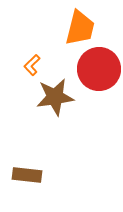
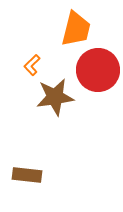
orange trapezoid: moved 4 px left, 1 px down
red circle: moved 1 px left, 1 px down
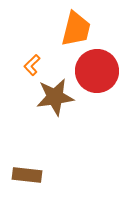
red circle: moved 1 px left, 1 px down
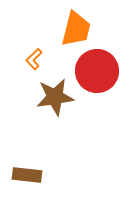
orange L-shape: moved 2 px right, 6 px up
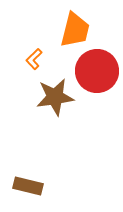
orange trapezoid: moved 1 px left, 1 px down
brown rectangle: moved 1 px right, 11 px down; rotated 8 degrees clockwise
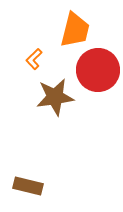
red circle: moved 1 px right, 1 px up
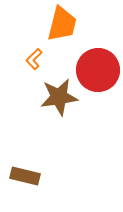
orange trapezoid: moved 13 px left, 6 px up
brown star: moved 4 px right
brown rectangle: moved 3 px left, 10 px up
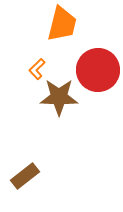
orange L-shape: moved 3 px right, 10 px down
brown star: rotated 9 degrees clockwise
brown rectangle: rotated 52 degrees counterclockwise
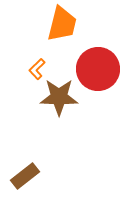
red circle: moved 1 px up
